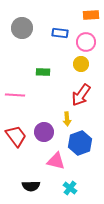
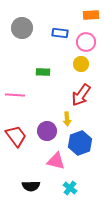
purple circle: moved 3 px right, 1 px up
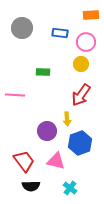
red trapezoid: moved 8 px right, 25 px down
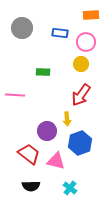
red trapezoid: moved 5 px right, 7 px up; rotated 15 degrees counterclockwise
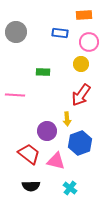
orange rectangle: moved 7 px left
gray circle: moved 6 px left, 4 px down
pink circle: moved 3 px right
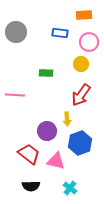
green rectangle: moved 3 px right, 1 px down
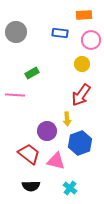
pink circle: moved 2 px right, 2 px up
yellow circle: moved 1 px right
green rectangle: moved 14 px left; rotated 32 degrees counterclockwise
